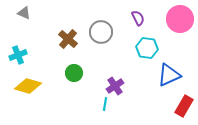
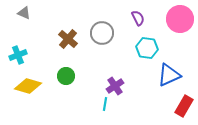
gray circle: moved 1 px right, 1 px down
green circle: moved 8 px left, 3 px down
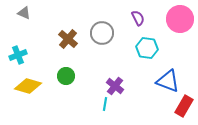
blue triangle: moved 1 px left, 6 px down; rotated 45 degrees clockwise
purple cross: rotated 18 degrees counterclockwise
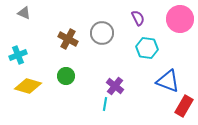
brown cross: rotated 12 degrees counterclockwise
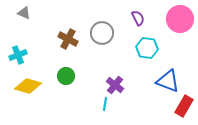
purple cross: moved 1 px up
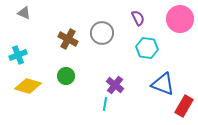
blue triangle: moved 5 px left, 3 px down
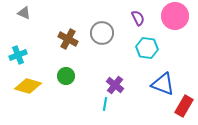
pink circle: moved 5 px left, 3 px up
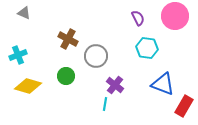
gray circle: moved 6 px left, 23 px down
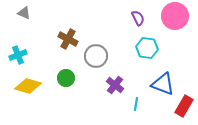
green circle: moved 2 px down
cyan line: moved 31 px right
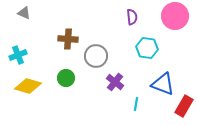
purple semicircle: moved 6 px left, 1 px up; rotated 21 degrees clockwise
brown cross: rotated 24 degrees counterclockwise
purple cross: moved 3 px up
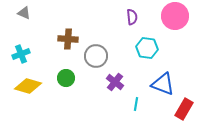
cyan cross: moved 3 px right, 1 px up
red rectangle: moved 3 px down
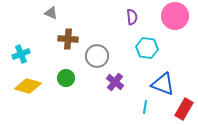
gray triangle: moved 27 px right
gray circle: moved 1 px right
cyan line: moved 9 px right, 3 px down
